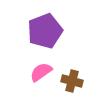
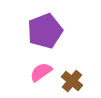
brown cross: rotated 25 degrees clockwise
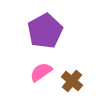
purple pentagon: rotated 8 degrees counterclockwise
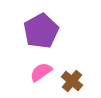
purple pentagon: moved 4 px left
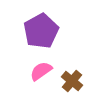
pink semicircle: moved 1 px up
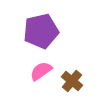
purple pentagon: rotated 16 degrees clockwise
